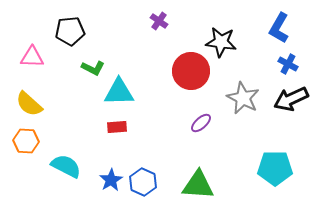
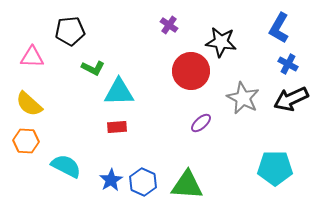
purple cross: moved 10 px right, 4 px down
green triangle: moved 11 px left
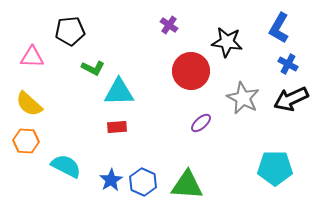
black star: moved 6 px right
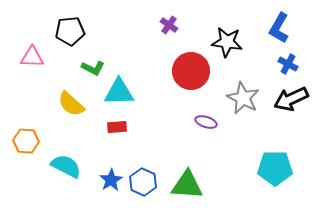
yellow semicircle: moved 42 px right
purple ellipse: moved 5 px right, 1 px up; rotated 60 degrees clockwise
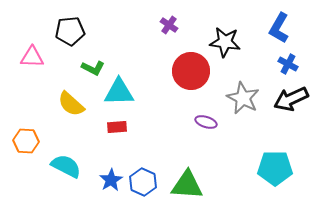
black star: moved 2 px left
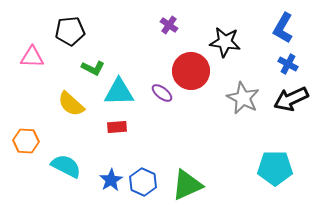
blue L-shape: moved 4 px right
purple ellipse: moved 44 px left, 29 px up; rotated 20 degrees clockwise
green triangle: rotated 28 degrees counterclockwise
